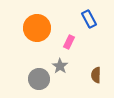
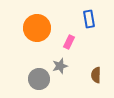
blue rectangle: rotated 18 degrees clockwise
gray star: rotated 21 degrees clockwise
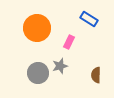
blue rectangle: rotated 48 degrees counterclockwise
gray circle: moved 1 px left, 6 px up
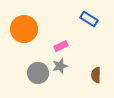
orange circle: moved 13 px left, 1 px down
pink rectangle: moved 8 px left, 4 px down; rotated 40 degrees clockwise
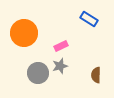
orange circle: moved 4 px down
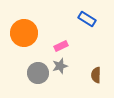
blue rectangle: moved 2 px left
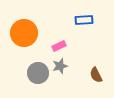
blue rectangle: moved 3 px left, 1 px down; rotated 36 degrees counterclockwise
pink rectangle: moved 2 px left
brown semicircle: rotated 28 degrees counterclockwise
